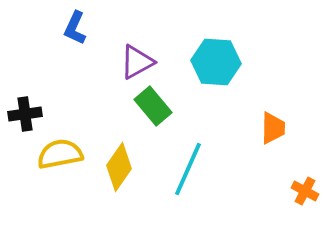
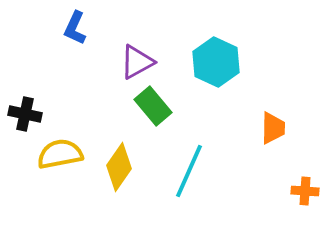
cyan hexagon: rotated 21 degrees clockwise
black cross: rotated 20 degrees clockwise
cyan line: moved 1 px right, 2 px down
orange cross: rotated 24 degrees counterclockwise
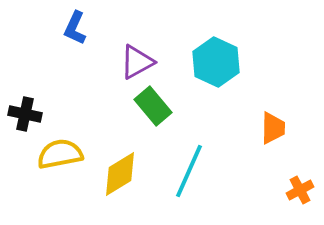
yellow diamond: moved 1 px right, 7 px down; rotated 24 degrees clockwise
orange cross: moved 5 px left, 1 px up; rotated 32 degrees counterclockwise
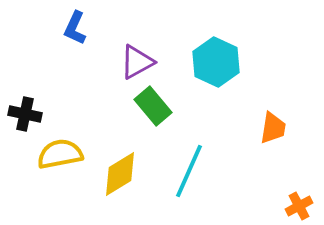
orange trapezoid: rotated 8 degrees clockwise
orange cross: moved 1 px left, 16 px down
